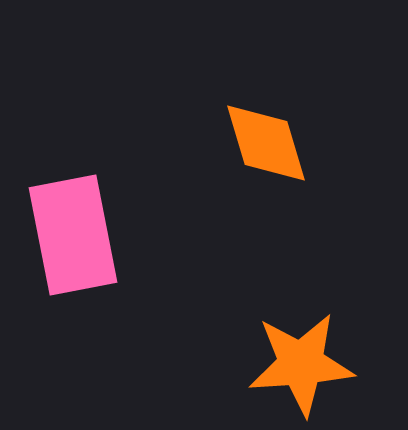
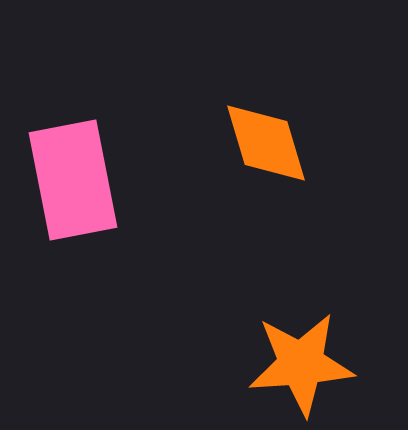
pink rectangle: moved 55 px up
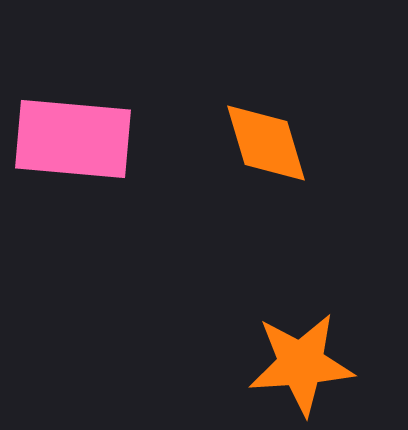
pink rectangle: moved 41 px up; rotated 74 degrees counterclockwise
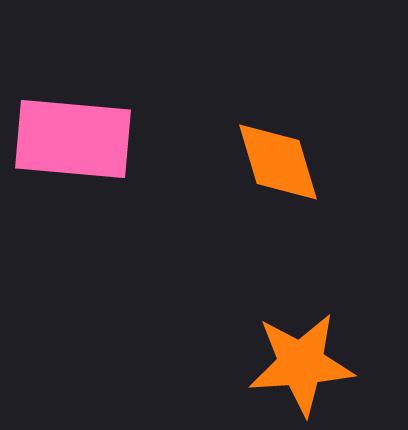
orange diamond: moved 12 px right, 19 px down
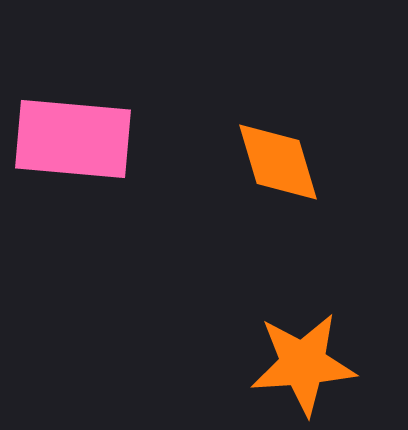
orange star: moved 2 px right
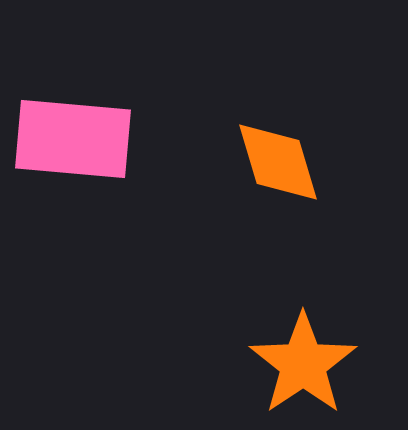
orange star: rotated 30 degrees counterclockwise
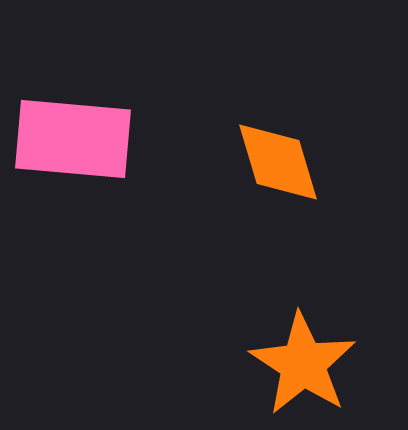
orange star: rotated 5 degrees counterclockwise
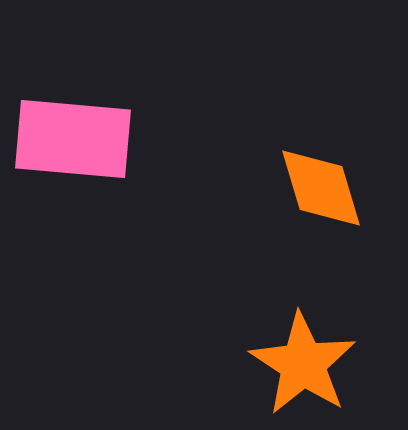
orange diamond: moved 43 px right, 26 px down
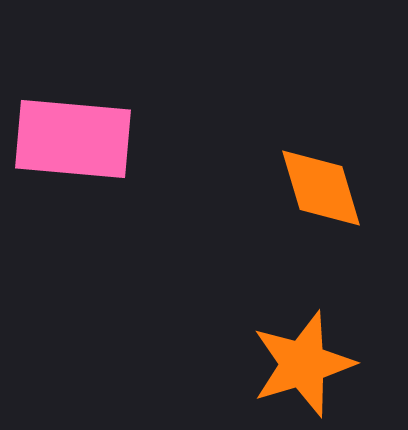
orange star: rotated 22 degrees clockwise
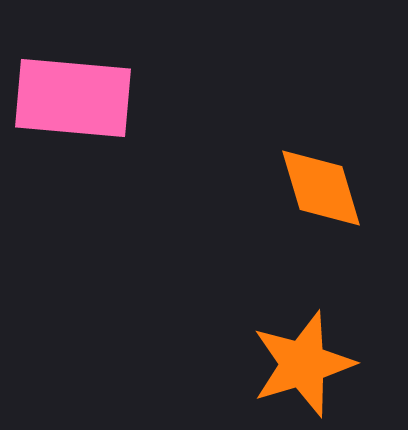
pink rectangle: moved 41 px up
